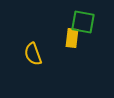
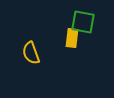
yellow semicircle: moved 2 px left, 1 px up
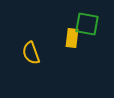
green square: moved 4 px right, 2 px down
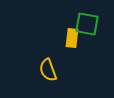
yellow semicircle: moved 17 px right, 17 px down
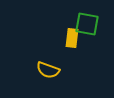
yellow semicircle: rotated 50 degrees counterclockwise
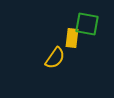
yellow semicircle: moved 7 px right, 12 px up; rotated 75 degrees counterclockwise
